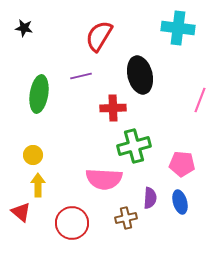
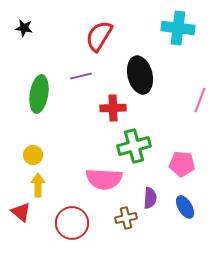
blue ellipse: moved 5 px right, 5 px down; rotated 15 degrees counterclockwise
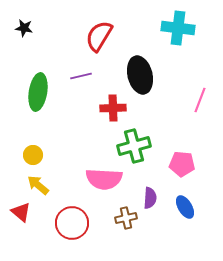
green ellipse: moved 1 px left, 2 px up
yellow arrow: rotated 50 degrees counterclockwise
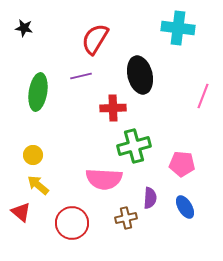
red semicircle: moved 4 px left, 3 px down
pink line: moved 3 px right, 4 px up
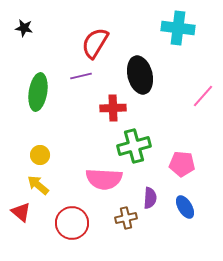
red semicircle: moved 4 px down
pink line: rotated 20 degrees clockwise
yellow circle: moved 7 px right
